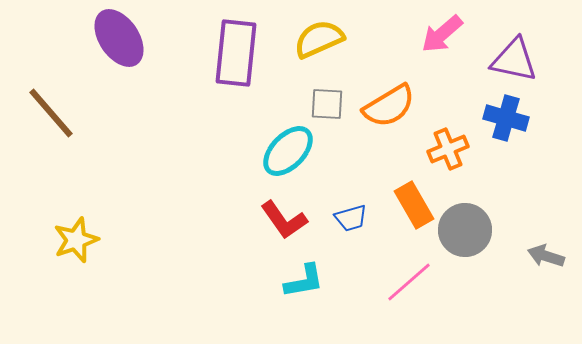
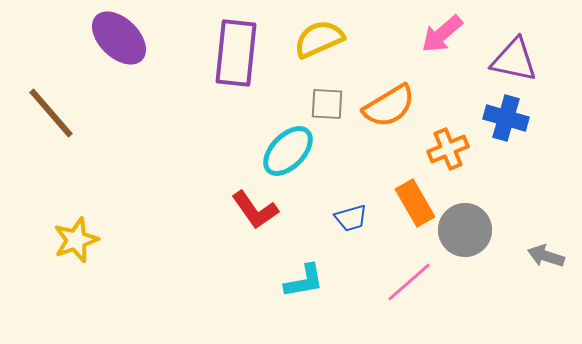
purple ellipse: rotated 12 degrees counterclockwise
orange rectangle: moved 1 px right, 2 px up
red L-shape: moved 29 px left, 10 px up
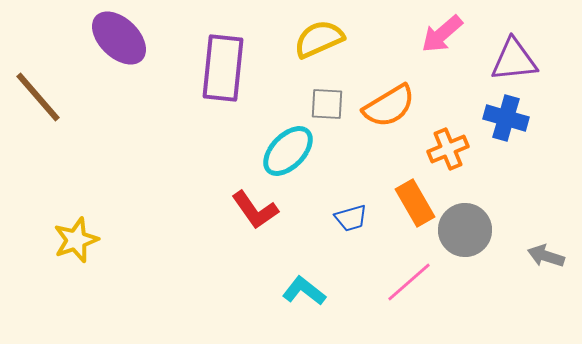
purple rectangle: moved 13 px left, 15 px down
purple triangle: rotated 18 degrees counterclockwise
brown line: moved 13 px left, 16 px up
cyan L-shape: moved 10 px down; rotated 132 degrees counterclockwise
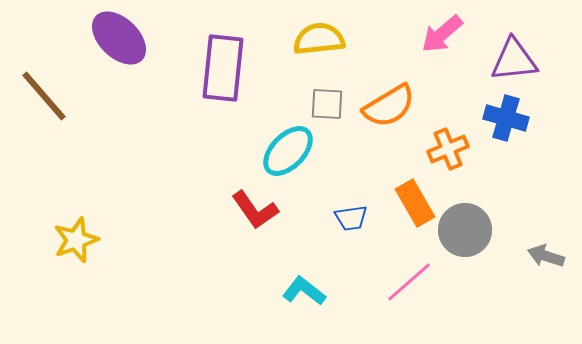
yellow semicircle: rotated 18 degrees clockwise
brown line: moved 6 px right, 1 px up
blue trapezoid: rotated 8 degrees clockwise
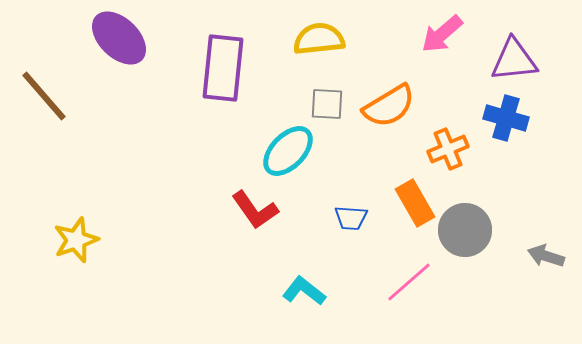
blue trapezoid: rotated 12 degrees clockwise
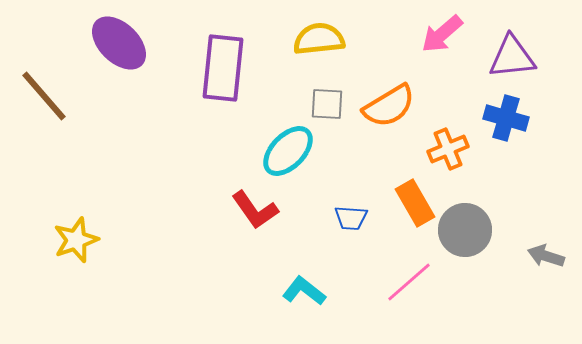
purple ellipse: moved 5 px down
purple triangle: moved 2 px left, 3 px up
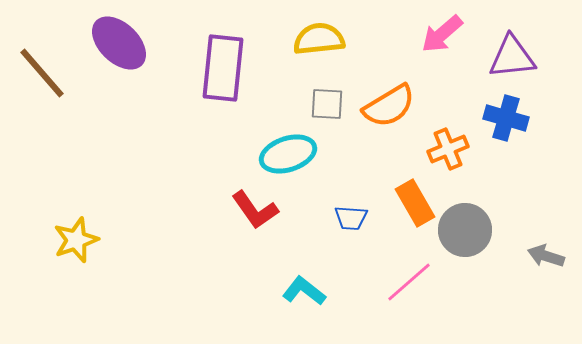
brown line: moved 2 px left, 23 px up
cyan ellipse: moved 3 px down; rotated 28 degrees clockwise
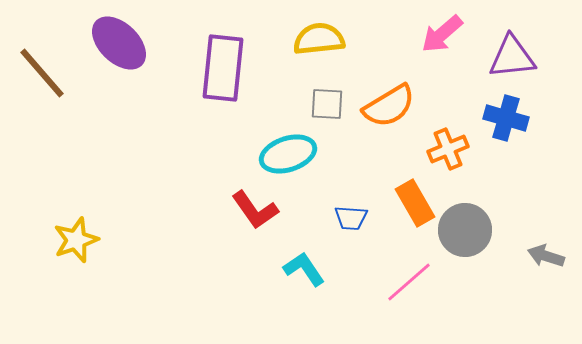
cyan L-shape: moved 22 px up; rotated 18 degrees clockwise
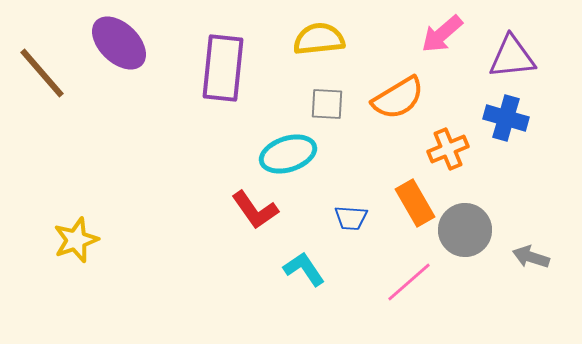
orange semicircle: moved 9 px right, 8 px up
gray arrow: moved 15 px left, 1 px down
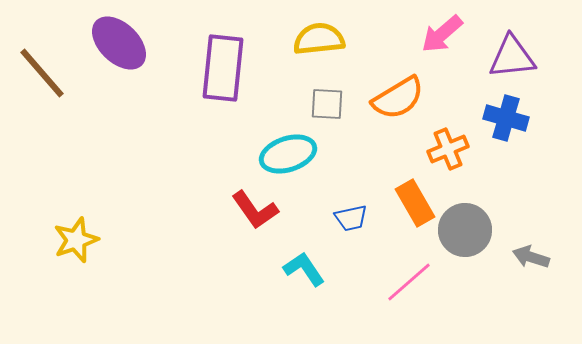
blue trapezoid: rotated 16 degrees counterclockwise
